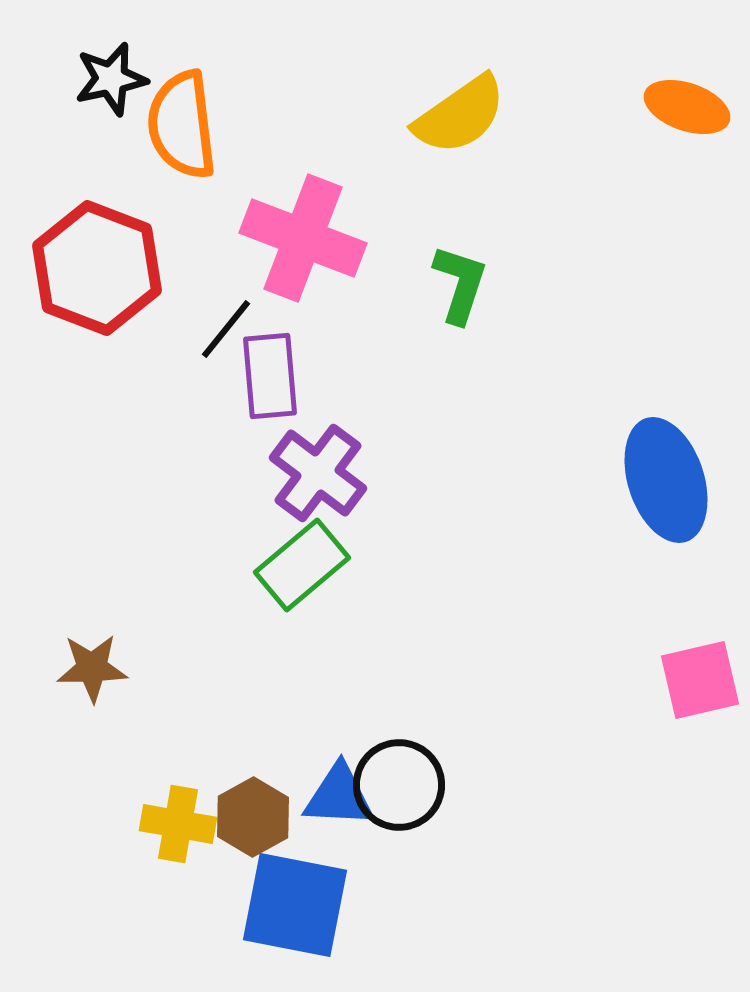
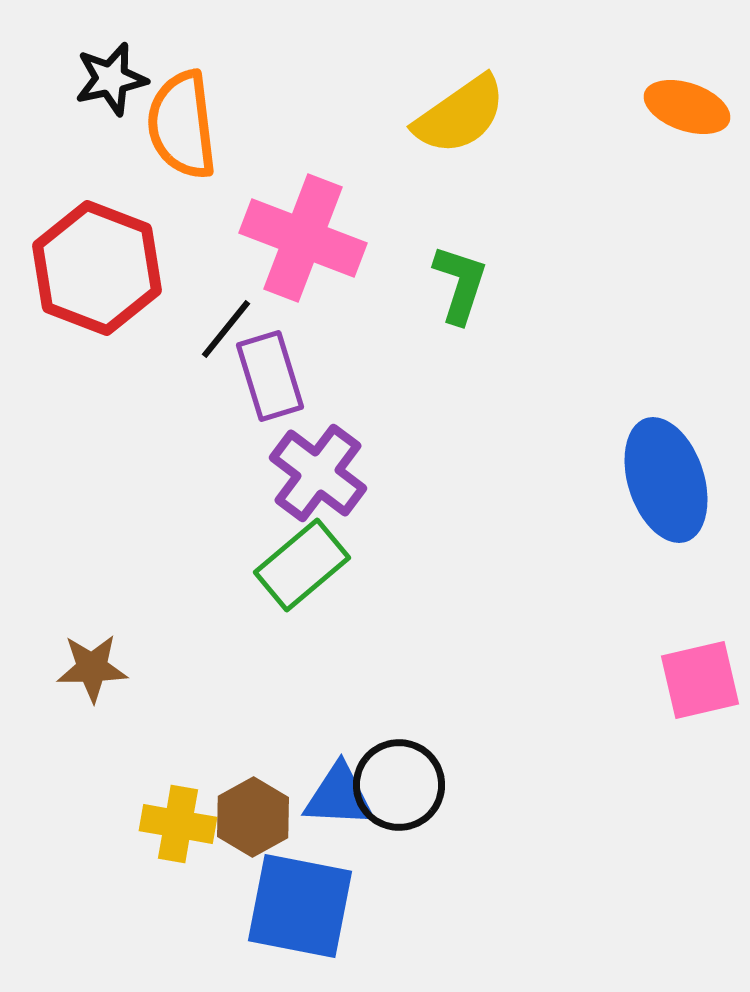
purple rectangle: rotated 12 degrees counterclockwise
blue square: moved 5 px right, 1 px down
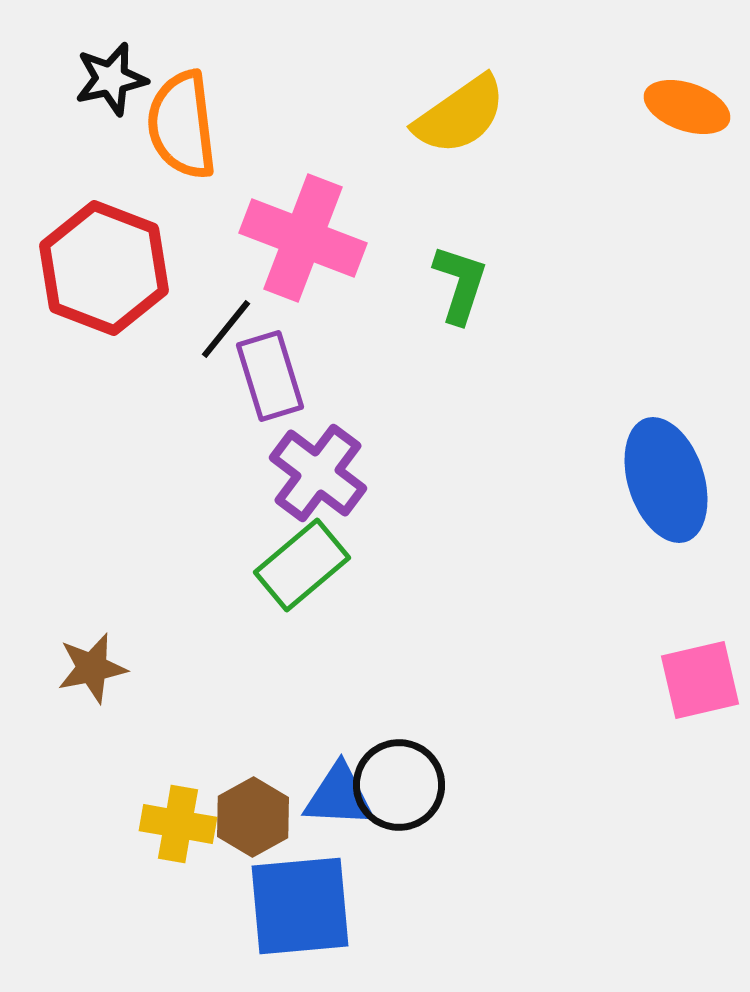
red hexagon: moved 7 px right
brown star: rotated 10 degrees counterclockwise
blue square: rotated 16 degrees counterclockwise
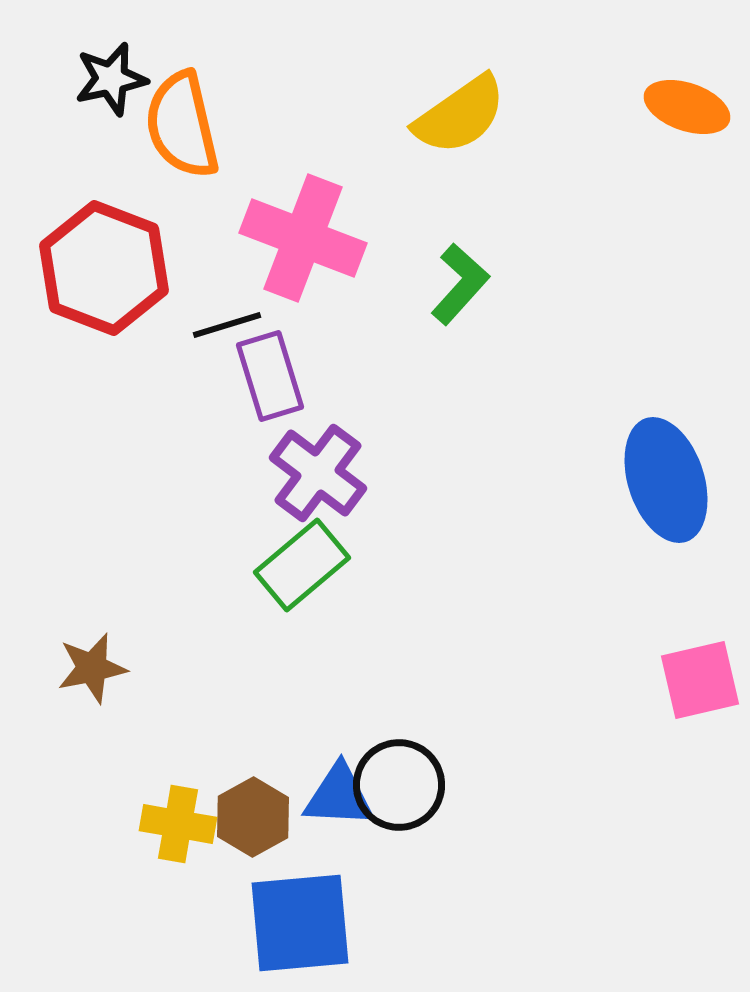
orange semicircle: rotated 6 degrees counterclockwise
green L-shape: rotated 24 degrees clockwise
black line: moved 1 px right, 4 px up; rotated 34 degrees clockwise
blue square: moved 17 px down
